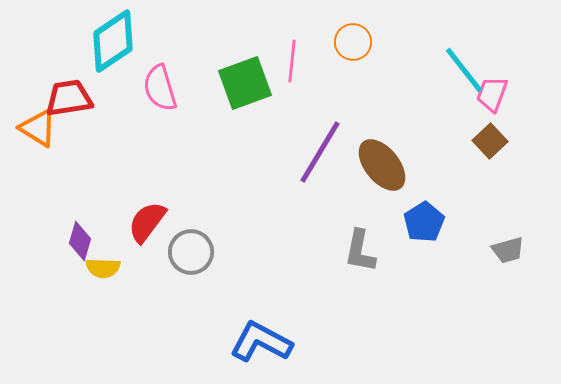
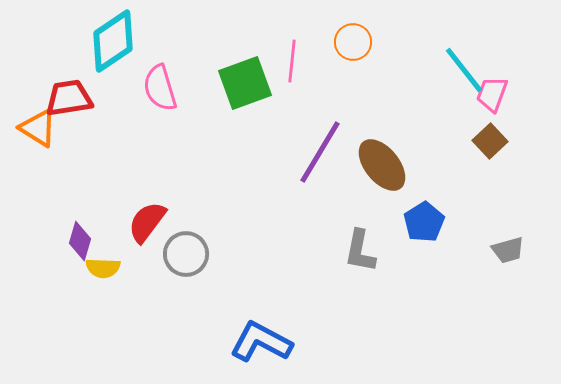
gray circle: moved 5 px left, 2 px down
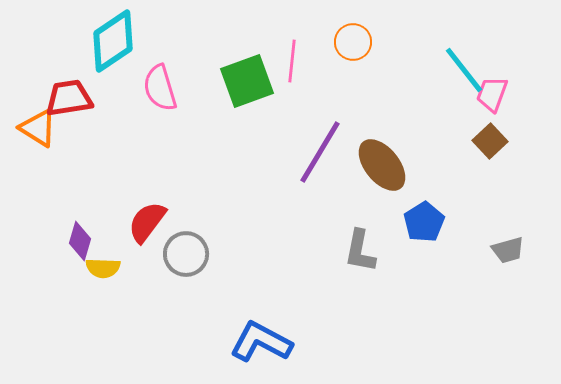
green square: moved 2 px right, 2 px up
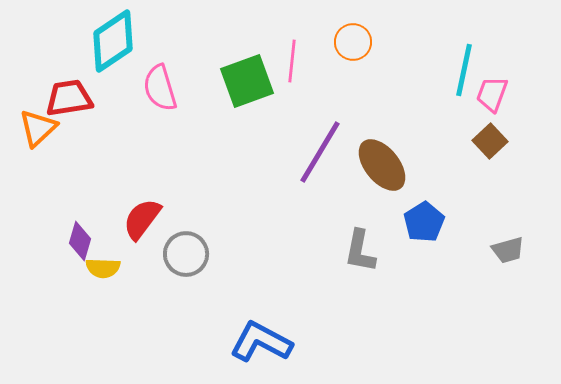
cyan line: rotated 50 degrees clockwise
orange triangle: rotated 45 degrees clockwise
red semicircle: moved 5 px left, 3 px up
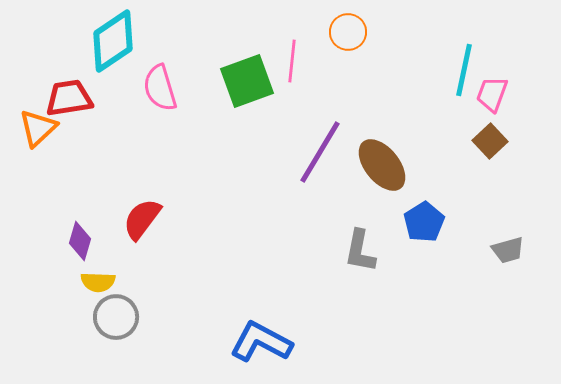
orange circle: moved 5 px left, 10 px up
gray circle: moved 70 px left, 63 px down
yellow semicircle: moved 5 px left, 14 px down
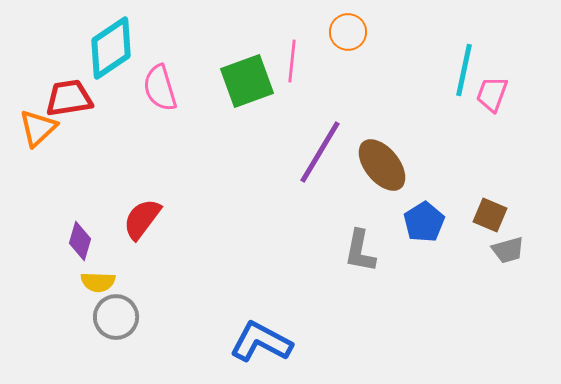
cyan diamond: moved 2 px left, 7 px down
brown square: moved 74 px down; rotated 24 degrees counterclockwise
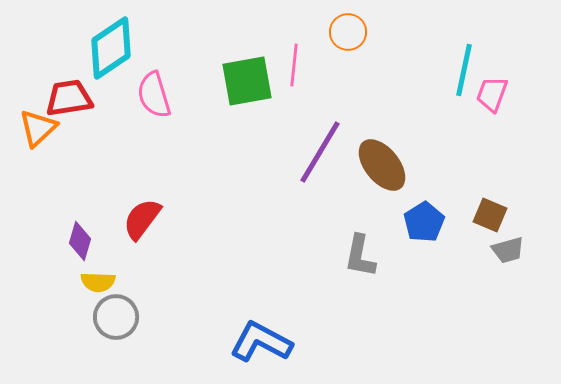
pink line: moved 2 px right, 4 px down
green square: rotated 10 degrees clockwise
pink semicircle: moved 6 px left, 7 px down
gray L-shape: moved 5 px down
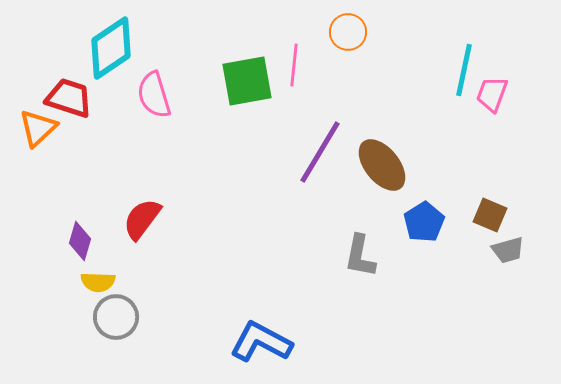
red trapezoid: rotated 27 degrees clockwise
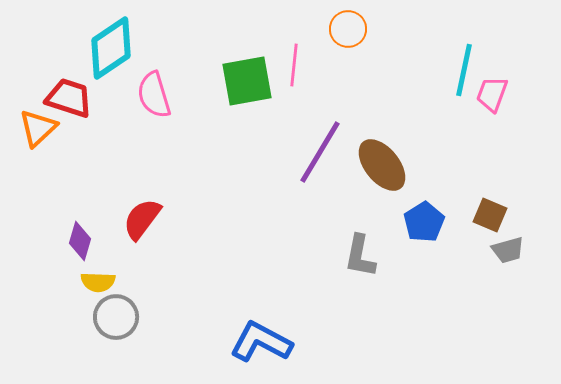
orange circle: moved 3 px up
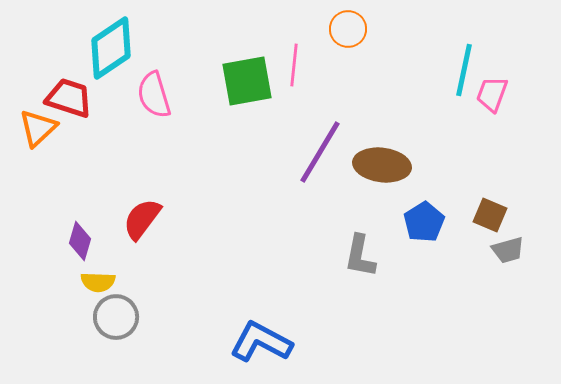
brown ellipse: rotated 44 degrees counterclockwise
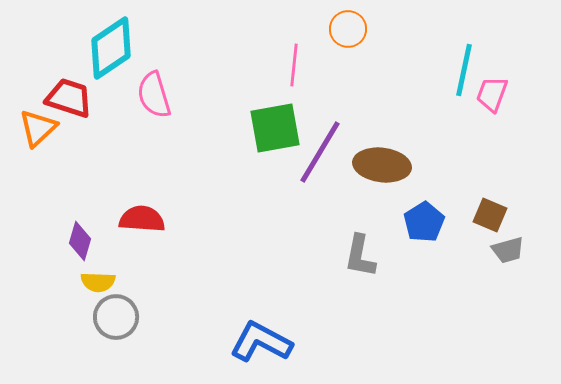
green square: moved 28 px right, 47 px down
red semicircle: rotated 57 degrees clockwise
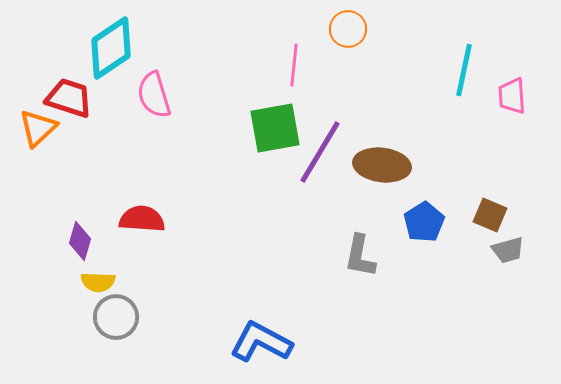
pink trapezoid: moved 20 px right, 2 px down; rotated 24 degrees counterclockwise
